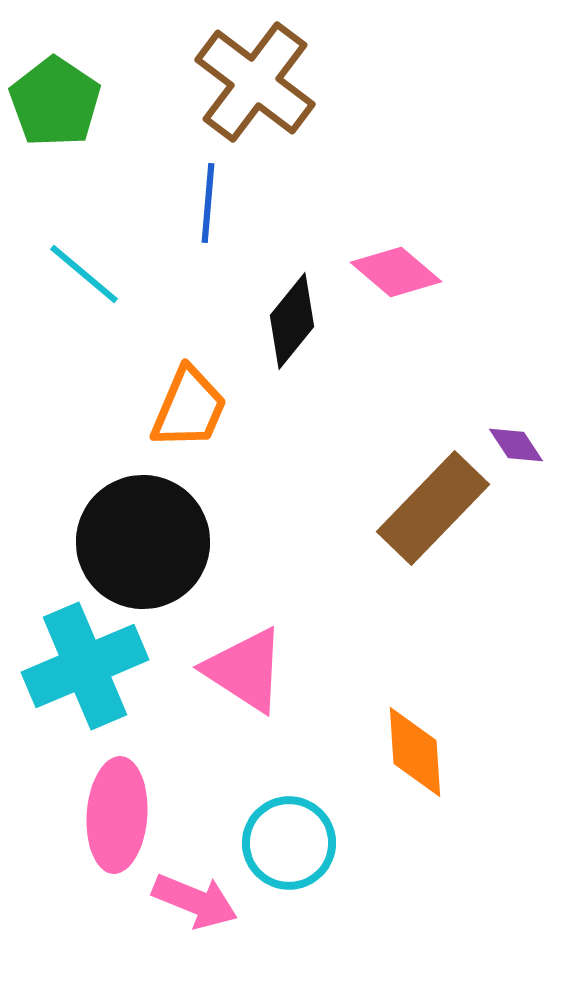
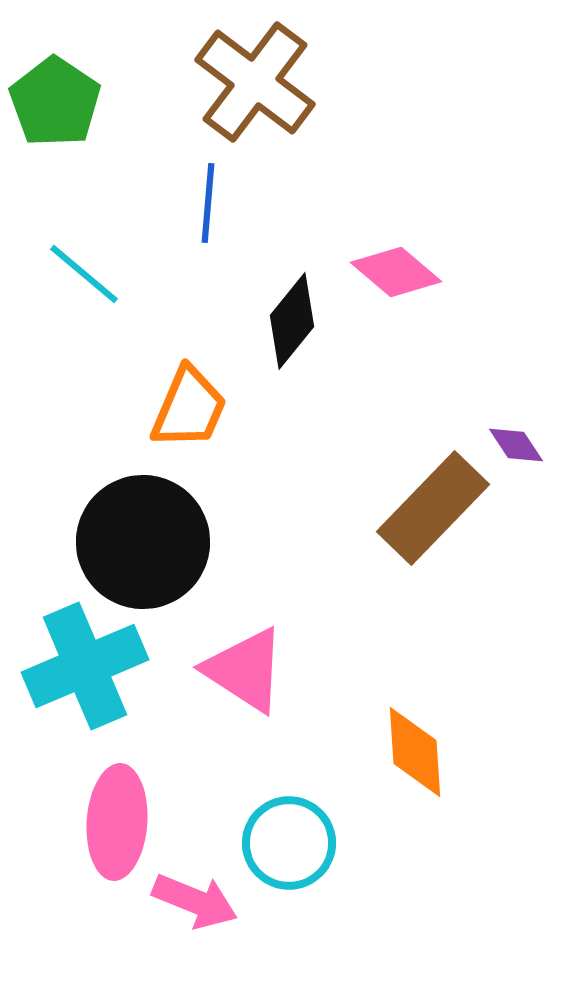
pink ellipse: moved 7 px down
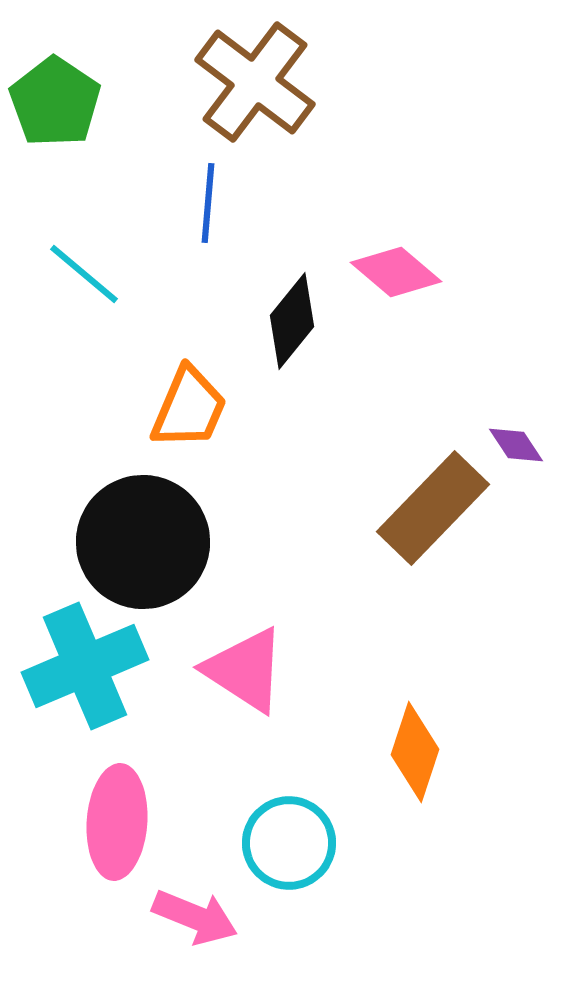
orange diamond: rotated 22 degrees clockwise
pink arrow: moved 16 px down
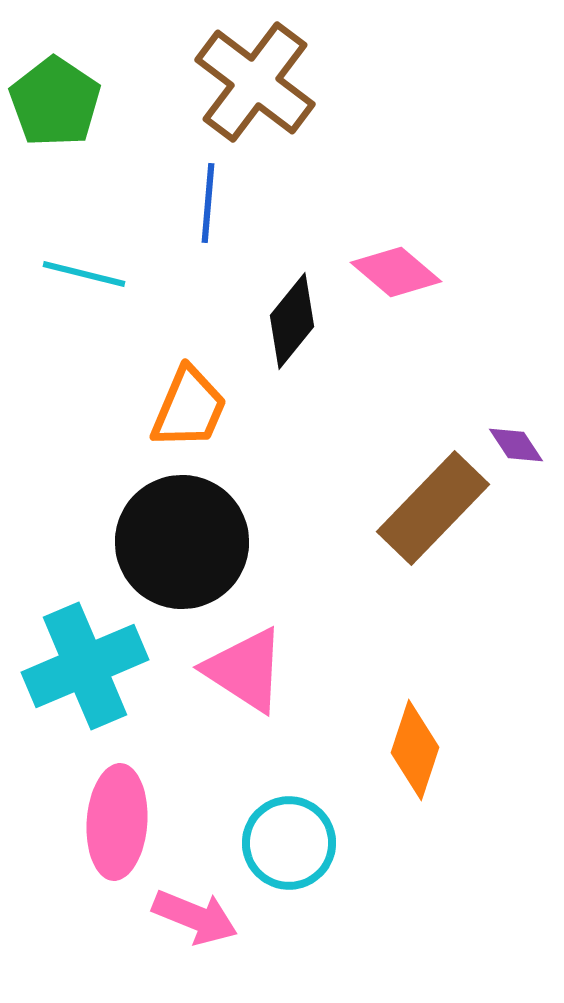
cyan line: rotated 26 degrees counterclockwise
black circle: moved 39 px right
orange diamond: moved 2 px up
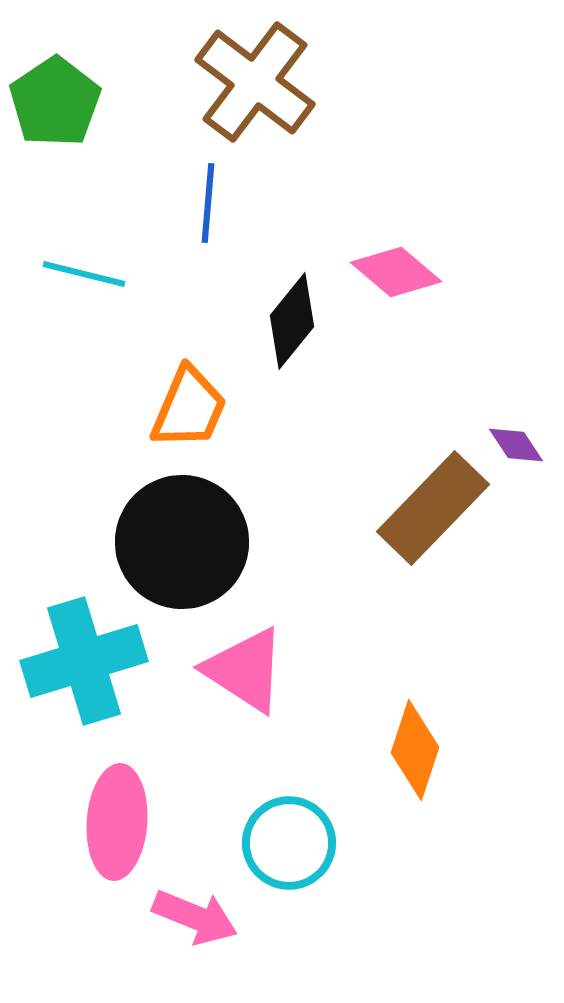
green pentagon: rotated 4 degrees clockwise
cyan cross: moved 1 px left, 5 px up; rotated 6 degrees clockwise
